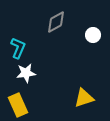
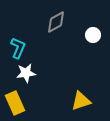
yellow triangle: moved 3 px left, 3 px down
yellow rectangle: moved 3 px left, 2 px up
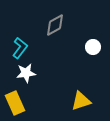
gray diamond: moved 1 px left, 3 px down
white circle: moved 12 px down
cyan L-shape: moved 2 px right; rotated 15 degrees clockwise
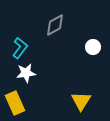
yellow triangle: rotated 40 degrees counterclockwise
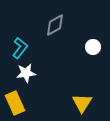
yellow triangle: moved 1 px right, 2 px down
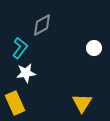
gray diamond: moved 13 px left
white circle: moved 1 px right, 1 px down
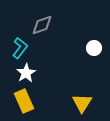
gray diamond: rotated 10 degrees clockwise
white star: rotated 24 degrees counterclockwise
yellow rectangle: moved 9 px right, 2 px up
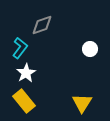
white circle: moved 4 px left, 1 px down
yellow rectangle: rotated 15 degrees counterclockwise
